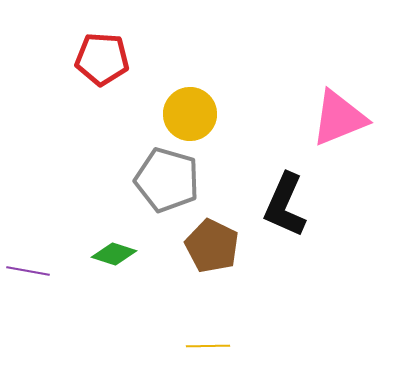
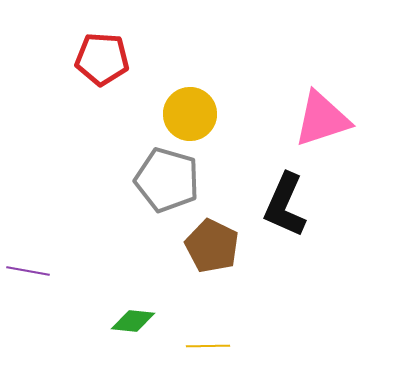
pink triangle: moved 17 px left, 1 px down; rotated 4 degrees clockwise
green diamond: moved 19 px right, 67 px down; rotated 12 degrees counterclockwise
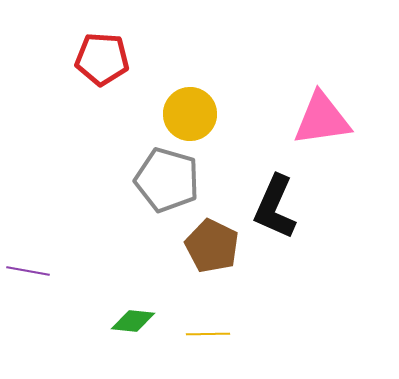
pink triangle: rotated 10 degrees clockwise
black L-shape: moved 10 px left, 2 px down
yellow line: moved 12 px up
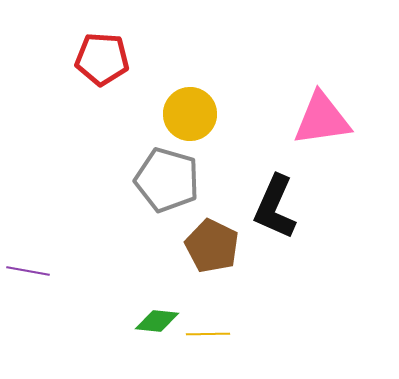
green diamond: moved 24 px right
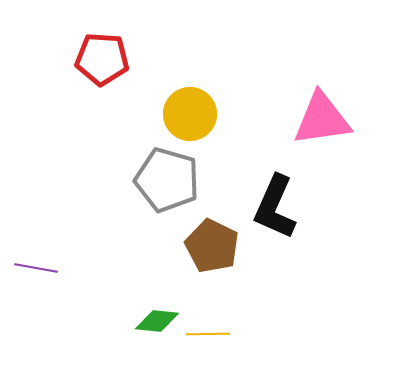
purple line: moved 8 px right, 3 px up
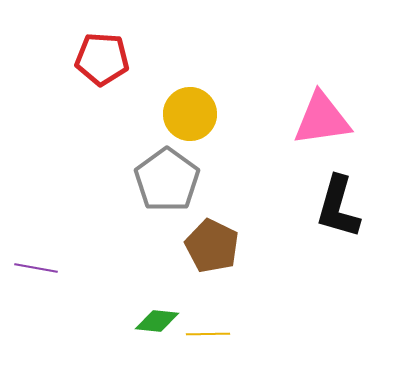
gray pentagon: rotated 20 degrees clockwise
black L-shape: moved 63 px right; rotated 8 degrees counterclockwise
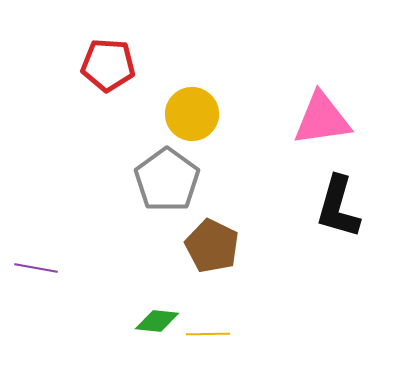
red pentagon: moved 6 px right, 6 px down
yellow circle: moved 2 px right
